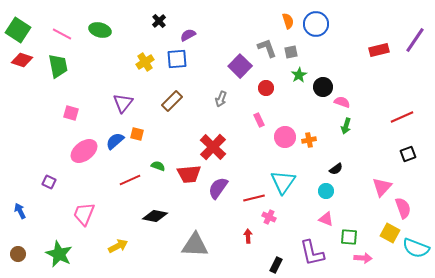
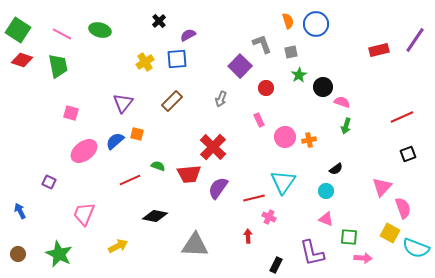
gray L-shape at (267, 48): moved 5 px left, 4 px up
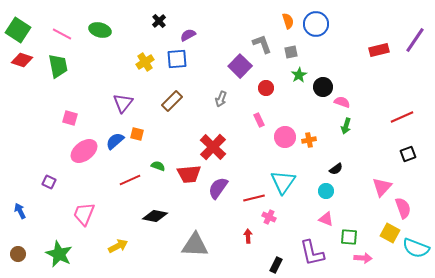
pink square at (71, 113): moved 1 px left, 5 px down
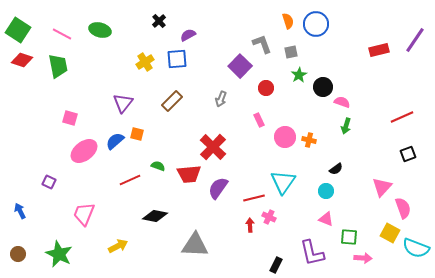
orange cross at (309, 140): rotated 24 degrees clockwise
red arrow at (248, 236): moved 2 px right, 11 px up
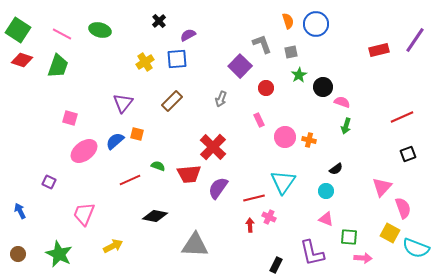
green trapezoid at (58, 66): rotated 30 degrees clockwise
yellow arrow at (118, 246): moved 5 px left
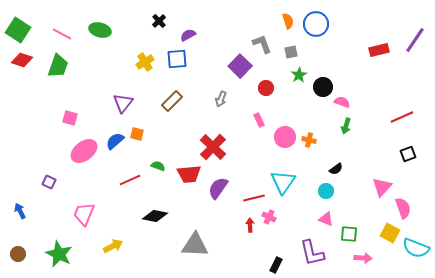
green square at (349, 237): moved 3 px up
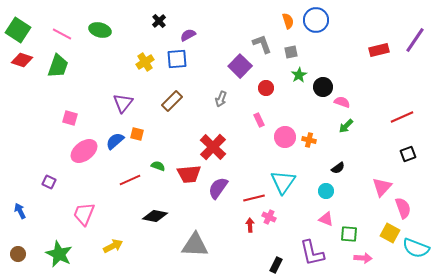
blue circle at (316, 24): moved 4 px up
green arrow at (346, 126): rotated 28 degrees clockwise
black semicircle at (336, 169): moved 2 px right, 1 px up
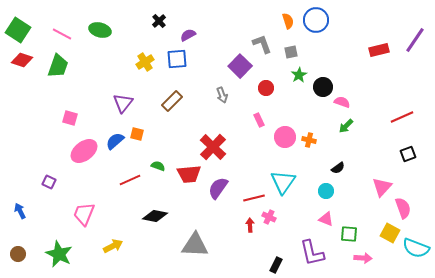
gray arrow at (221, 99): moved 1 px right, 4 px up; rotated 42 degrees counterclockwise
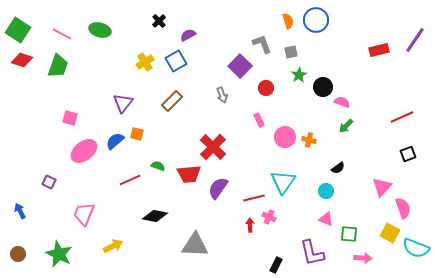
blue square at (177, 59): moved 1 px left, 2 px down; rotated 25 degrees counterclockwise
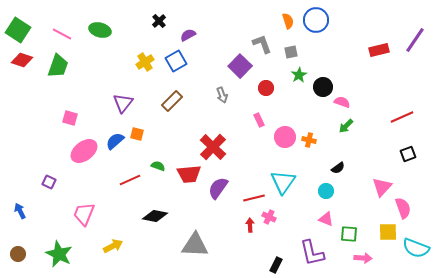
yellow square at (390, 233): moved 2 px left, 1 px up; rotated 30 degrees counterclockwise
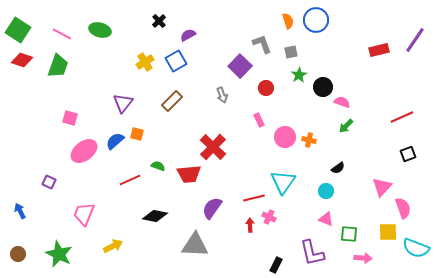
purple semicircle at (218, 188): moved 6 px left, 20 px down
